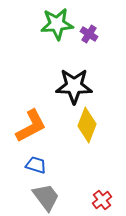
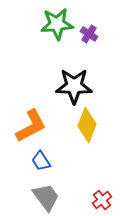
blue trapezoid: moved 5 px right, 4 px up; rotated 140 degrees counterclockwise
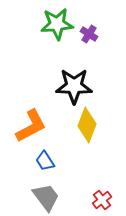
blue trapezoid: moved 4 px right
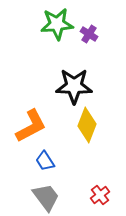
red cross: moved 2 px left, 5 px up
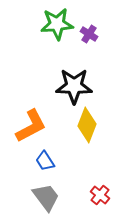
red cross: rotated 12 degrees counterclockwise
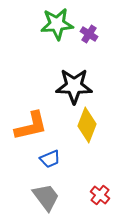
orange L-shape: rotated 15 degrees clockwise
blue trapezoid: moved 5 px right, 2 px up; rotated 80 degrees counterclockwise
